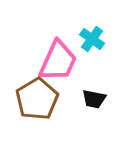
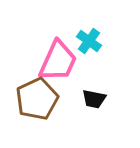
cyan cross: moved 3 px left, 2 px down
brown pentagon: rotated 6 degrees clockwise
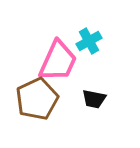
cyan cross: rotated 25 degrees clockwise
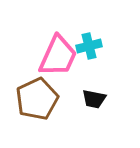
cyan cross: moved 5 px down; rotated 15 degrees clockwise
pink trapezoid: moved 5 px up
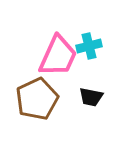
black trapezoid: moved 3 px left, 2 px up
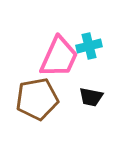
pink trapezoid: moved 1 px right, 1 px down
brown pentagon: rotated 15 degrees clockwise
